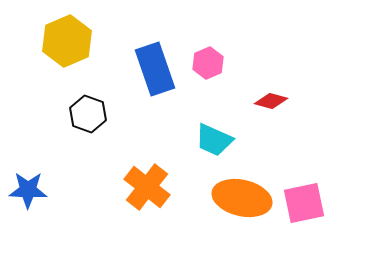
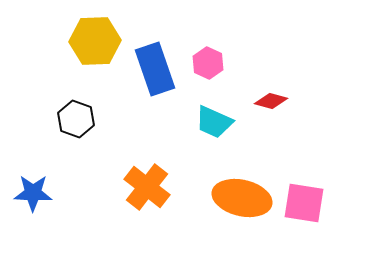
yellow hexagon: moved 28 px right; rotated 21 degrees clockwise
pink hexagon: rotated 12 degrees counterclockwise
black hexagon: moved 12 px left, 5 px down
cyan trapezoid: moved 18 px up
blue star: moved 5 px right, 3 px down
pink square: rotated 21 degrees clockwise
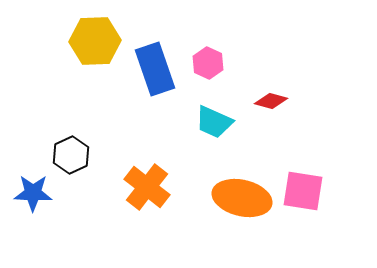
black hexagon: moved 5 px left, 36 px down; rotated 15 degrees clockwise
pink square: moved 1 px left, 12 px up
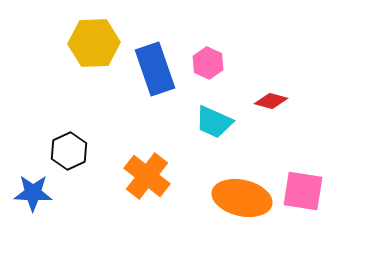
yellow hexagon: moved 1 px left, 2 px down
black hexagon: moved 2 px left, 4 px up
orange cross: moved 11 px up
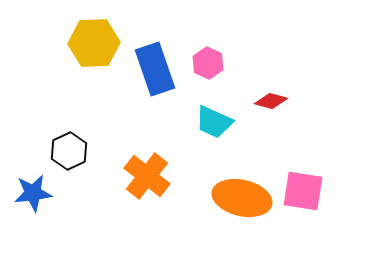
blue star: rotated 9 degrees counterclockwise
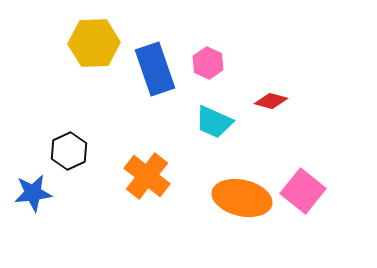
pink square: rotated 30 degrees clockwise
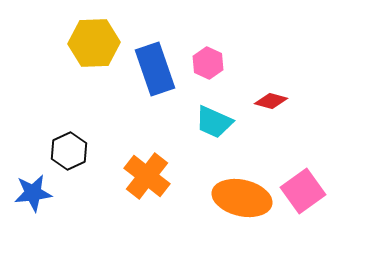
pink square: rotated 15 degrees clockwise
